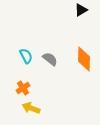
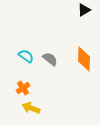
black triangle: moved 3 px right
cyan semicircle: rotated 28 degrees counterclockwise
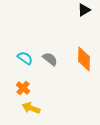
cyan semicircle: moved 1 px left, 2 px down
orange cross: rotated 16 degrees counterclockwise
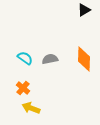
gray semicircle: rotated 49 degrees counterclockwise
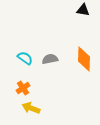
black triangle: moved 1 px left; rotated 40 degrees clockwise
orange cross: rotated 16 degrees clockwise
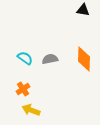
orange cross: moved 1 px down
yellow arrow: moved 2 px down
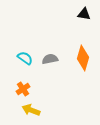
black triangle: moved 1 px right, 4 px down
orange diamond: moved 1 px left, 1 px up; rotated 15 degrees clockwise
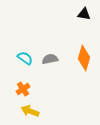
orange diamond: moved 1 px right
yellow arrow: moved 1 px left, 1 px down
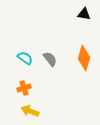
gray semicircle: rotated 63 degrees clockwise
orange cross: moved 1 px right, 1 px up; rotated 16 degrees clockwise
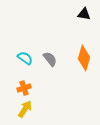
yellow arrow: moved 5 px left, 2 px up; rotated 102 degrees clockwise
